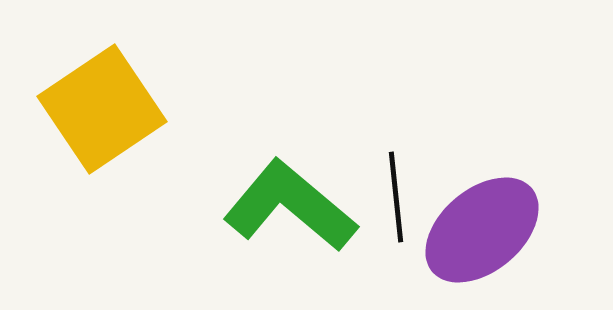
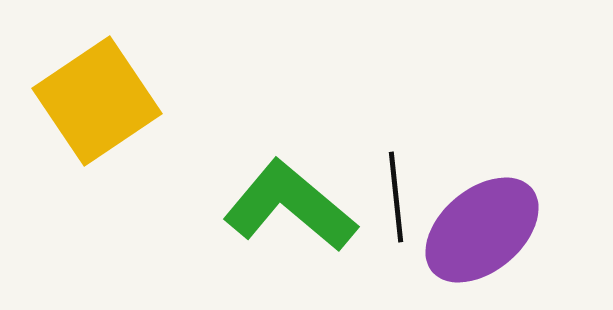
yellow square: moved 5 px left, 8 px up
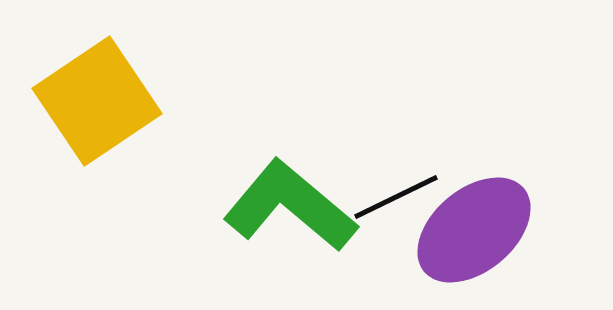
black line: rotated 70 degrees clockwise
purple ellipse: moved 8 px left
